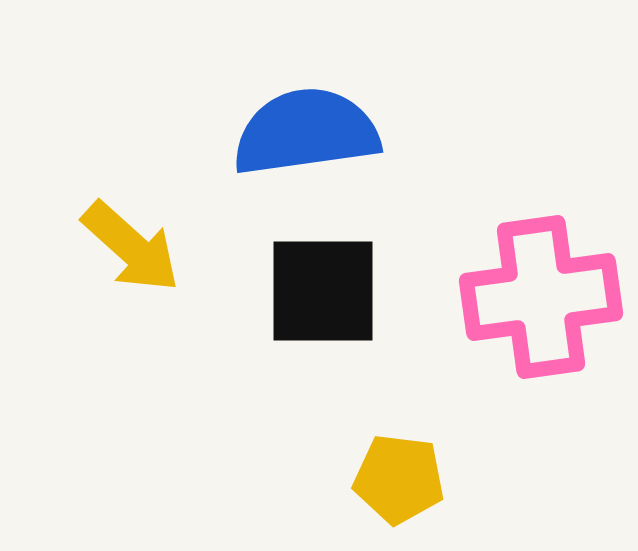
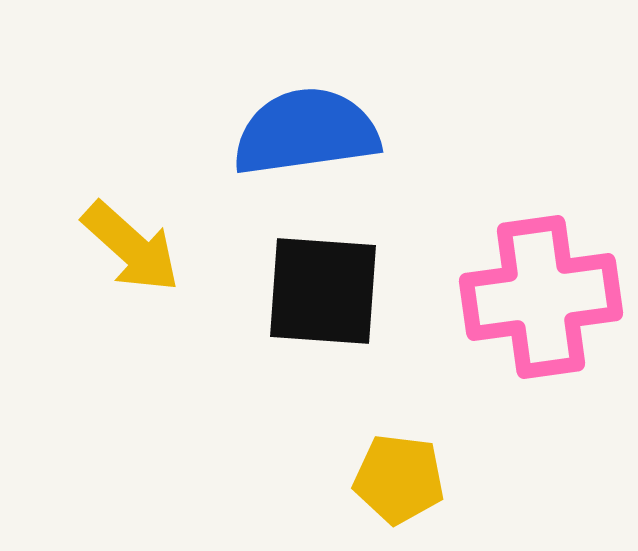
black square: rotated 4 degrees clockwise
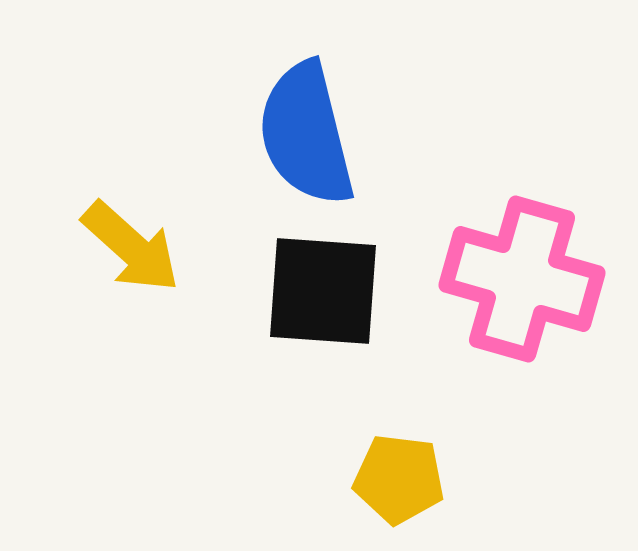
blue semicircle: moved 2 px down; rotated 96 degrees counterclockwise
pink cross: moved 19 px left, 18 px up; rotated 24 degrees clockwise
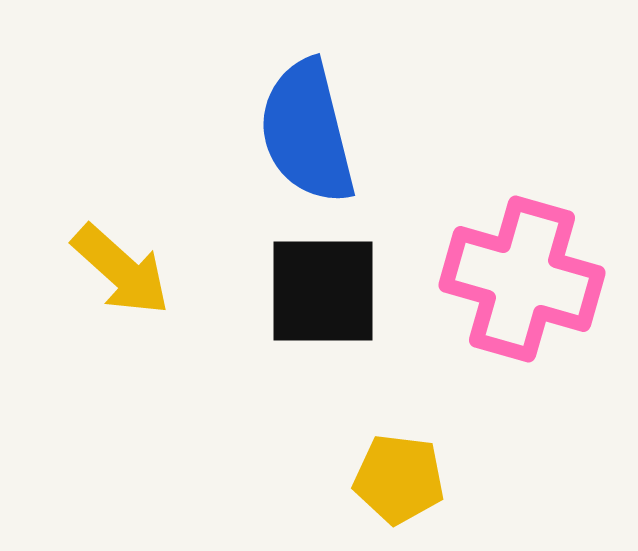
blue semicircle: moved 1 px right, 2 px up
yellow arrow: moved 10 px left, 23 px down
black square: rotated 4 degrees counterclockwise
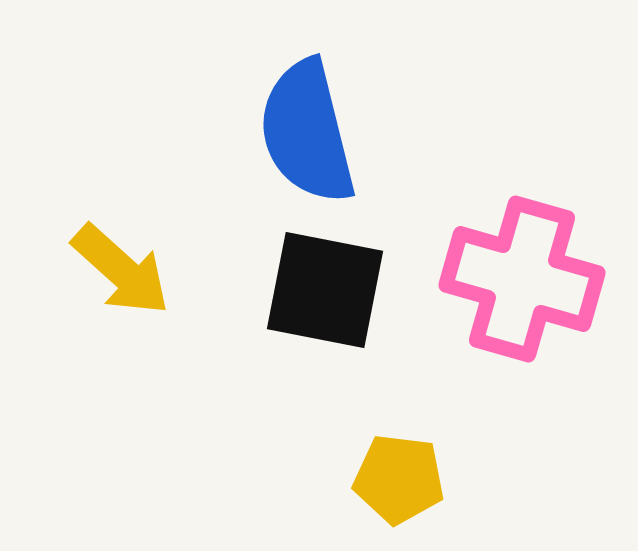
black square: moved 2 px right, 1 px up; rotated 11 degrees clockwise
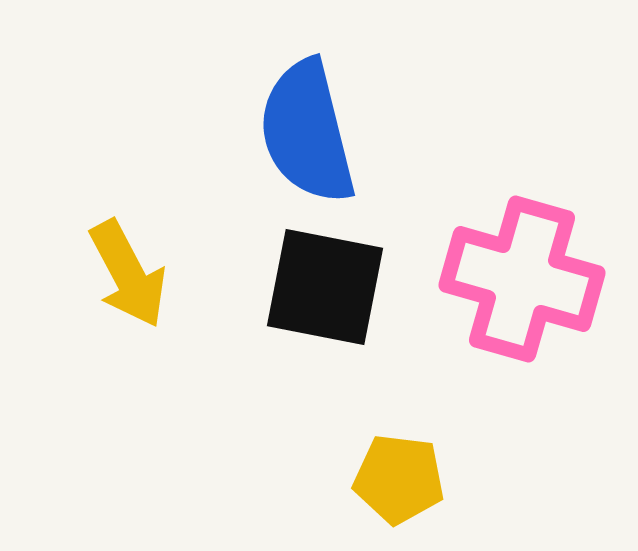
yellow arrow: moved 7 px right, 4 px down; rotated 20 degrees clockwise
black square: moved 3 px up
